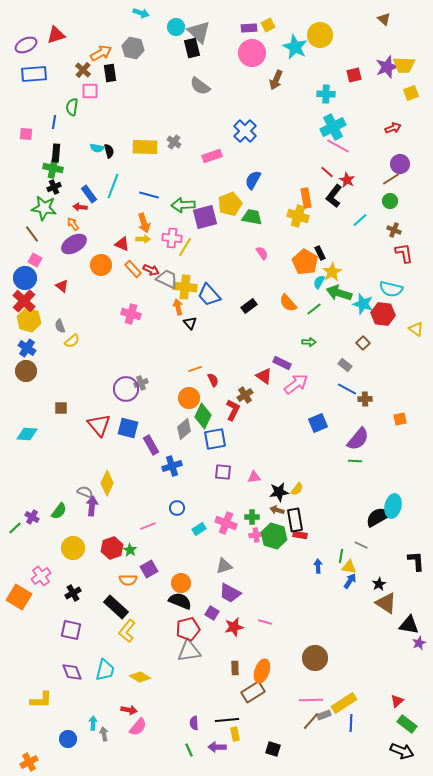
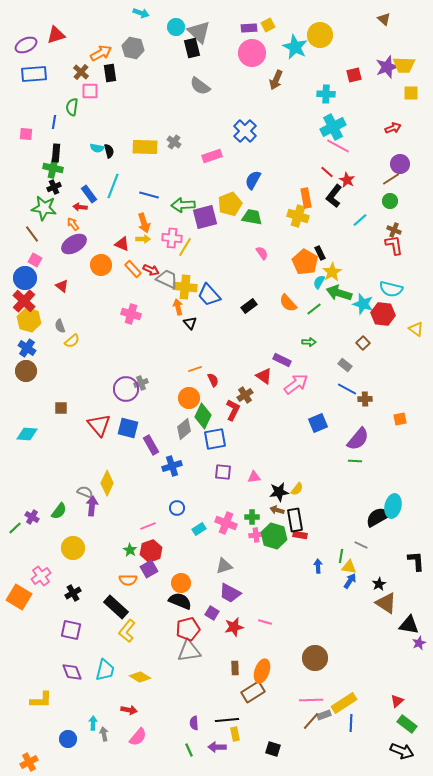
brown cross at (83, 70): moved 2 px left, 2 px down
yellow square at (411, 93): rotated 21 degrees clockwise
red L-shape at (404, 253): moved 10 px left, 8 px up
purple rectangle at (282, 363): moved 3 px up
red hexagon at (112, 548): moved 39 px right, 3 px down
pink semicircle at (138, 727): moved 10 px down
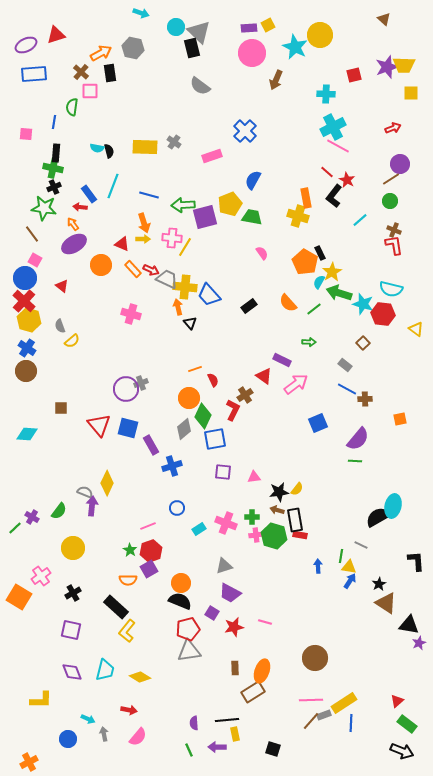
cyan arrow at (93, 723): moved 5 px left, 4 px up; rotated 112 degrees clockwise
